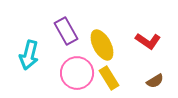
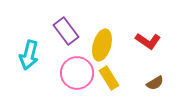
purple rectangle: rotated 8 degrees counterclockwise
yellow ellipse: rotated 44 degrees clockwise
brown semicircle: moved 2 px down
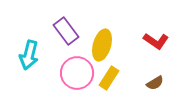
red L-shape: moved 8 px right
yellow rectangle: rotated 65 degrees clockwise
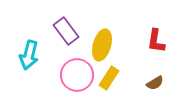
red L-shape: rotated 65 degrees clockwise
pink circle: moved 2 px down
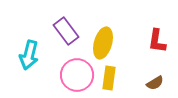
red L-shape: moved 1 px right
yellow ellipse: moved 1 px right, 2 px up
yellow rectangle: rotated 25 degrees counterclockwise
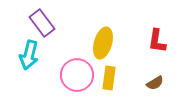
purple rectangle: moved 24 px left, 8 px up
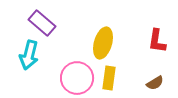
purple rectangle: rotated 12 degrees counterclockwise
pink circle: moved 3 px down
